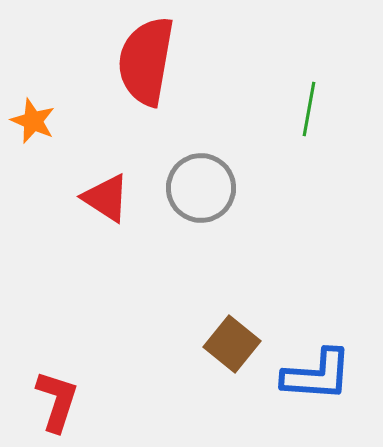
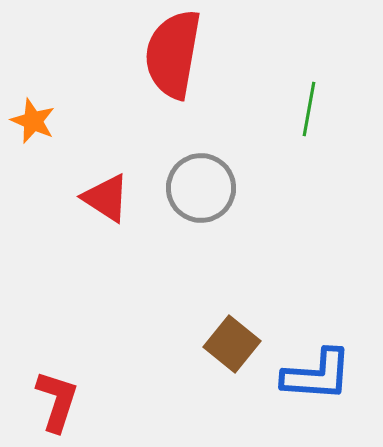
red semicircle: moved 27 px right, 7 px up
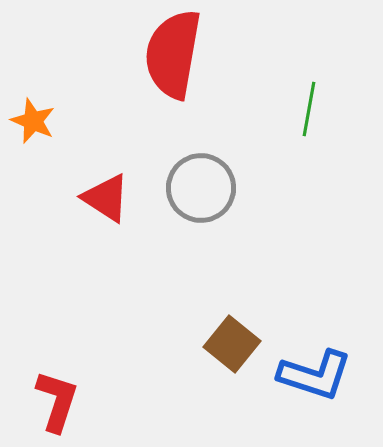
blue L-shape: moved 2 px left; rotated 14 degrees clockwise
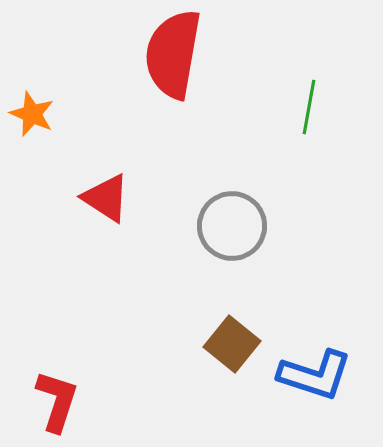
green line: moved 2 px up
orange star: moved 1 px left, 7 px up
gray circle: moved 31 px right, 38 px down
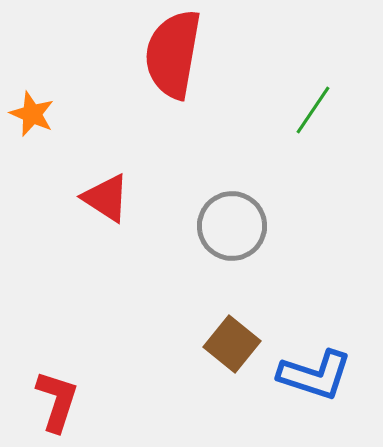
green line: moved 4 px right, 3 px down; rotated 24 degrees clockwise
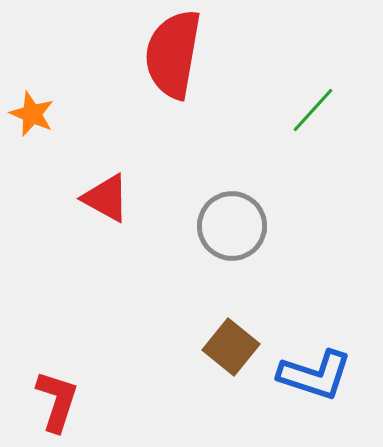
green line: rotated 8 degrees clockwise
red triangle: rotated 4 degrees counterclockwise
brown square: moved 1 px left, 3 px down
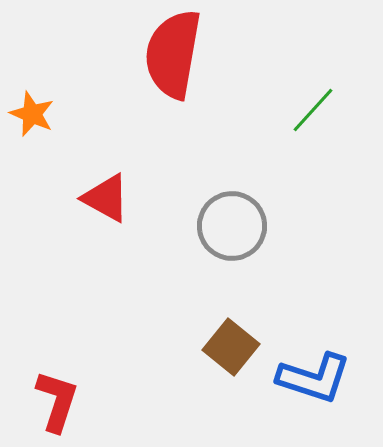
blue L-shape: moved 1 px left, 3 px down
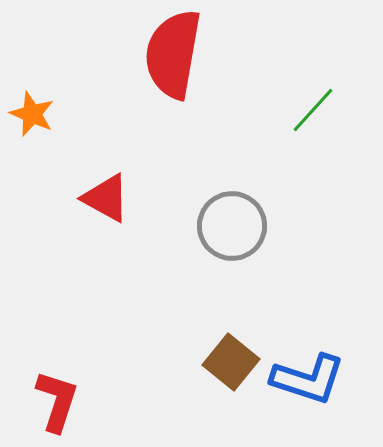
brown square: moved 15 px down
blue L-shape: moved 6 px left, 1 px down
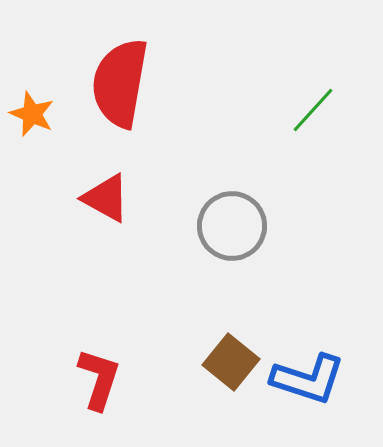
red semicircle: moved 53 px left, 29 px down
red L-shape: moved 42 px right, 22 px up
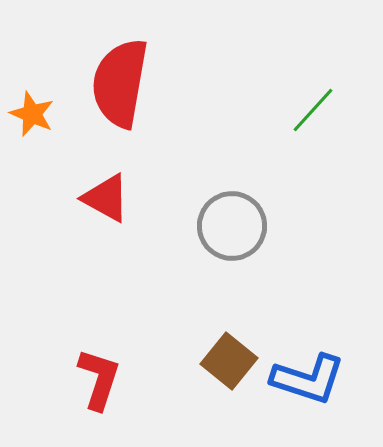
brown square: moved 2 px left, 1 px up
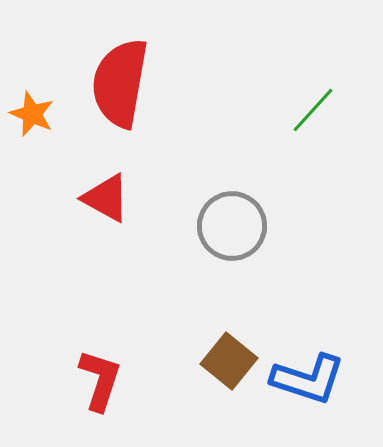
red L-shape: moved 1 px right, 1 px down
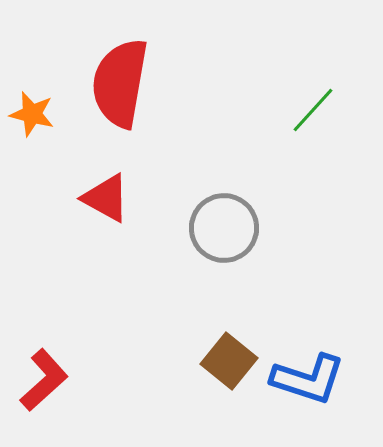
orange star: rotated 9 degrees counterclockwise
gray circle: moved 8 px left, 2 px down
red L-shape: moved 56 px left; rotated 30 degrees clockwise
